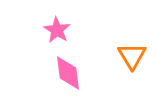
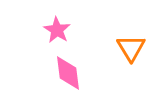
orange triangle: moved 1 px left, 8 px up
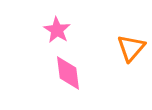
orange triangle: rotated 12 degrees clockwise
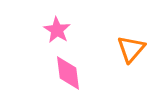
orange triangle: moved 1 px down
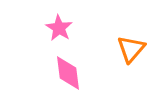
pink star: moved 2 px right, 2 px up
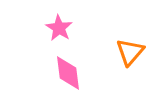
orange triangle: moved 1 px left, 3 px down
